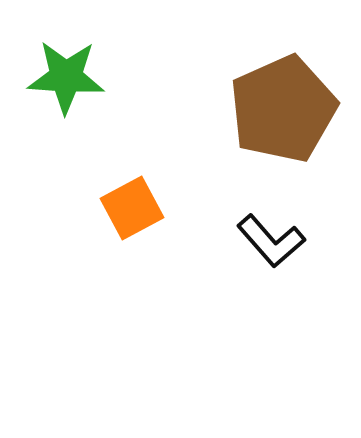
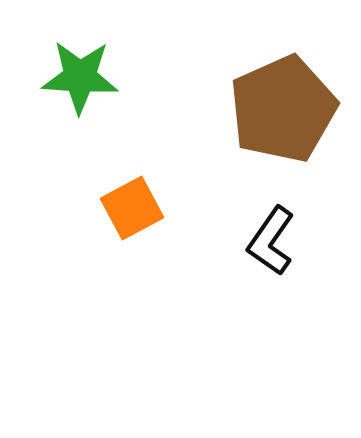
green star: moved 14 px right
black L-shape: rotated 76 degrees clockwise
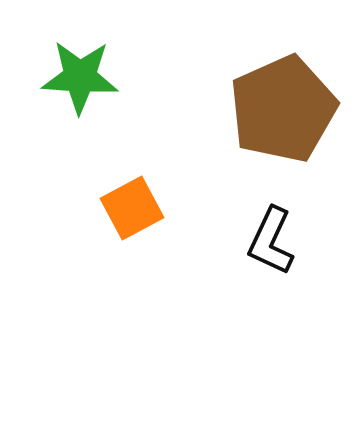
black L-shape: rotated 10 degrees counterclockwise
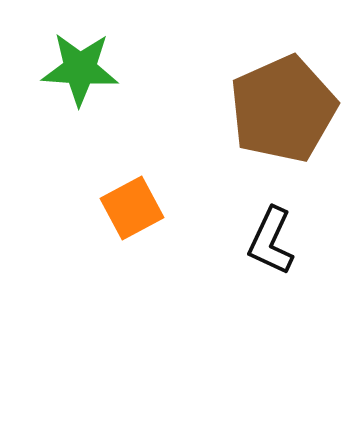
green star: moved 8 px up
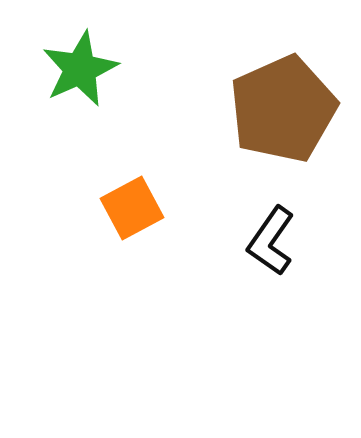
green star: rotated 28 degrees counterclockwise
black L-shape: rotated 10 degrees clockwise
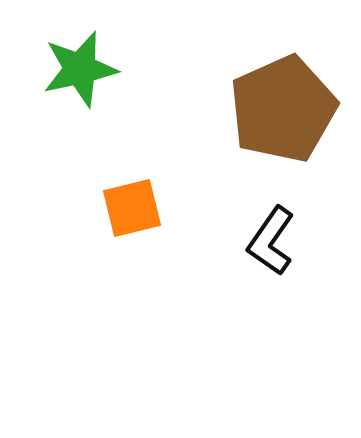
green star: rotated 12 degrees clockwise
orange square: rotated 14 degrees clockwise
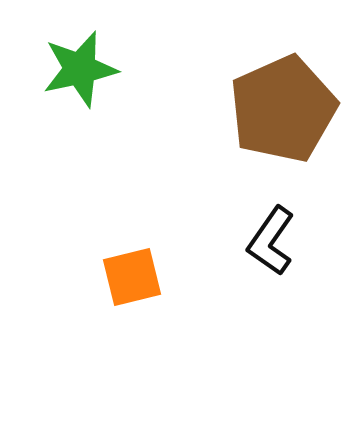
orange square: moved 69 px down
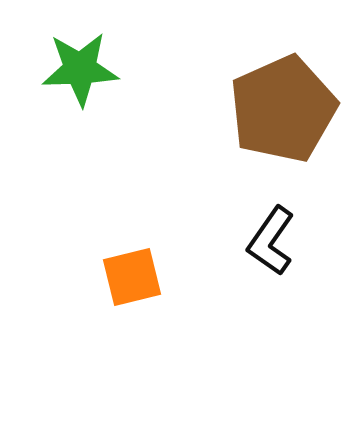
green star: rotated 10 degrees clockwise
